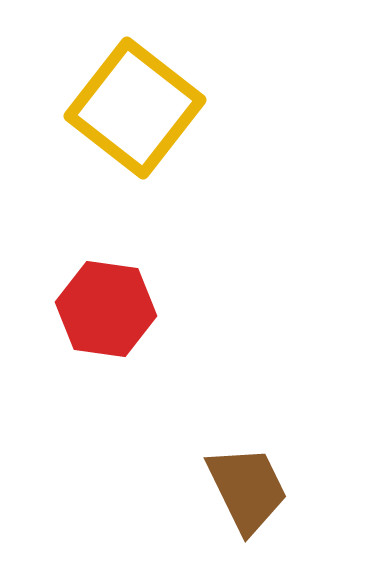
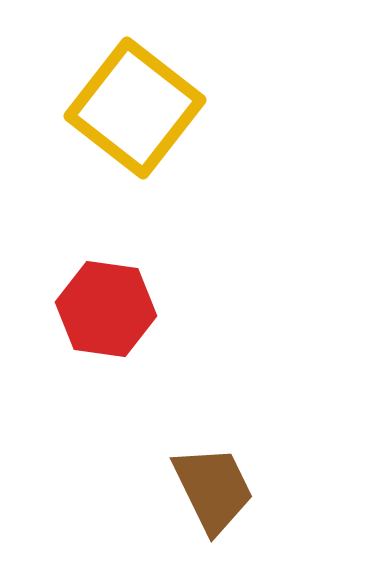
brown trapezoid: moved 34 px left
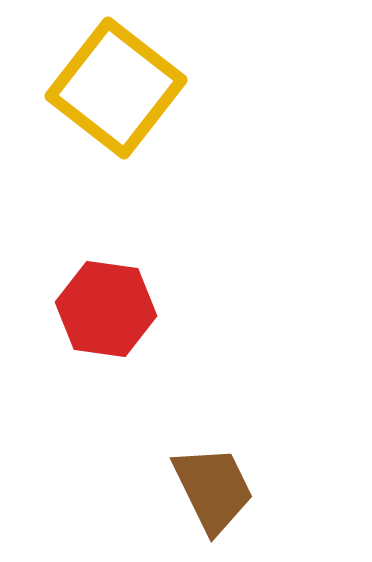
yellow square: moved 19 px left, 20 px up
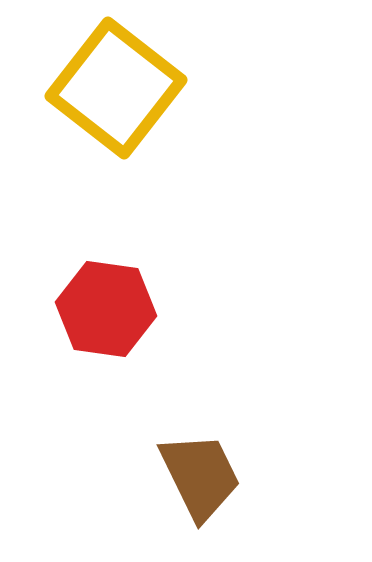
brown trapezoid: moved 13 px left, 13 px up
